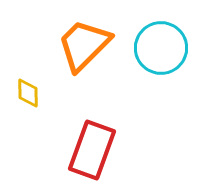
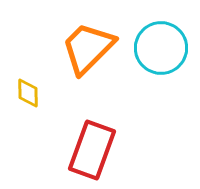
orange trapezoid: moved 4 px right, 3 px down
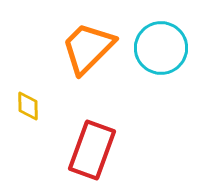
yellow diamond: moved 13 px down
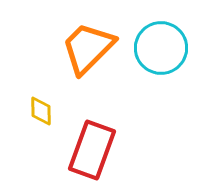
yellow diamond: moved 13 px right, 5 px down
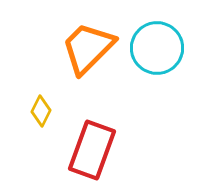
cyan circle: moved 4 px left
yellow diamond: rotated 28 degrees clockwise
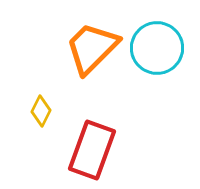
orange trapezoid: moved 4 px right
